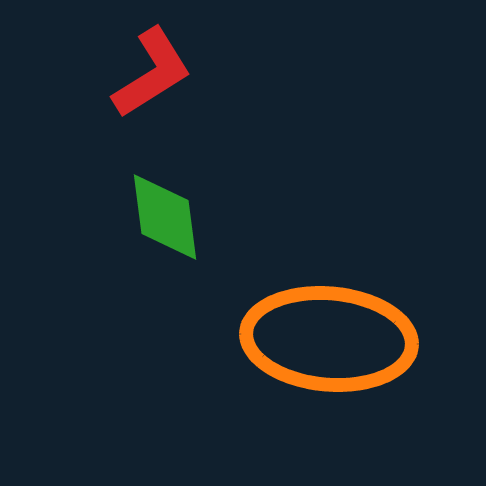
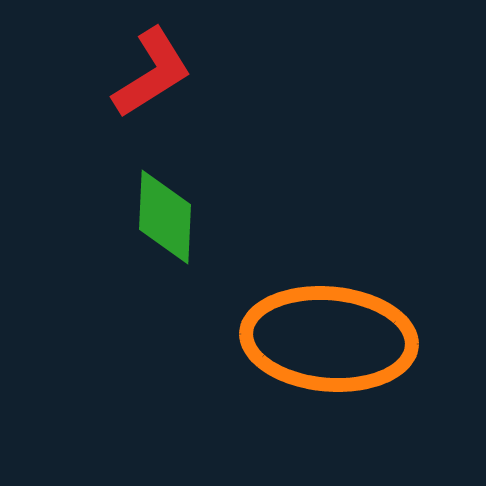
green diamond: rotated 10 degrees clockwise
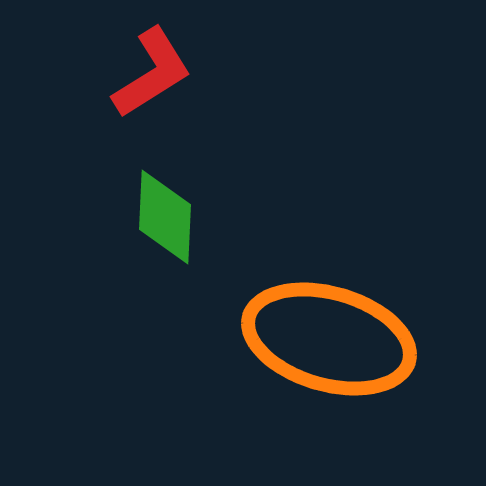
orange ellipse: rotated 11 degrees clockwise
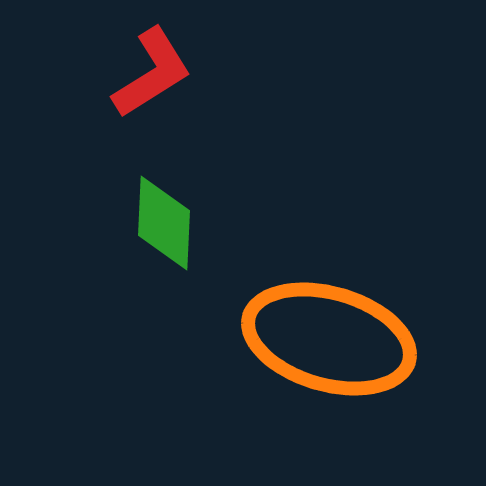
green diamond: moved 1 px left, 6 px down
